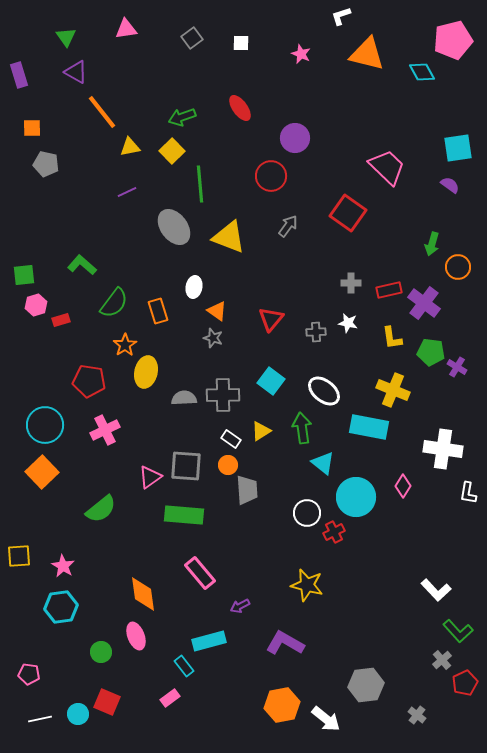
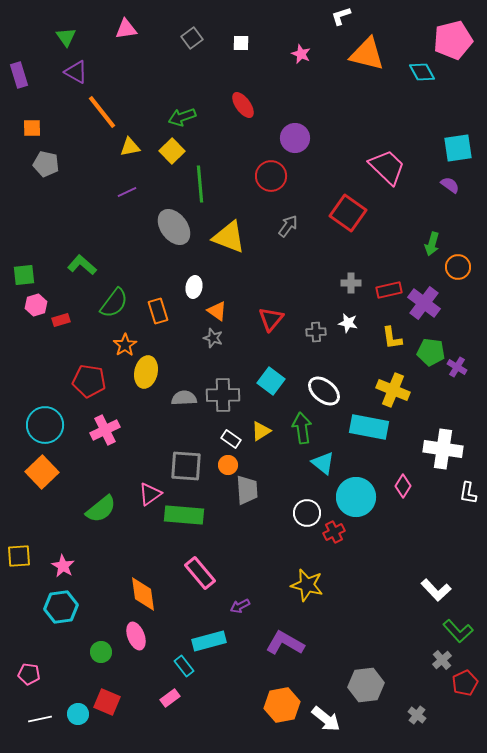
red ellipse at (240, 108): moved 3 px right, 3 px up
pink triangle at (150, 477): moved 17 px down
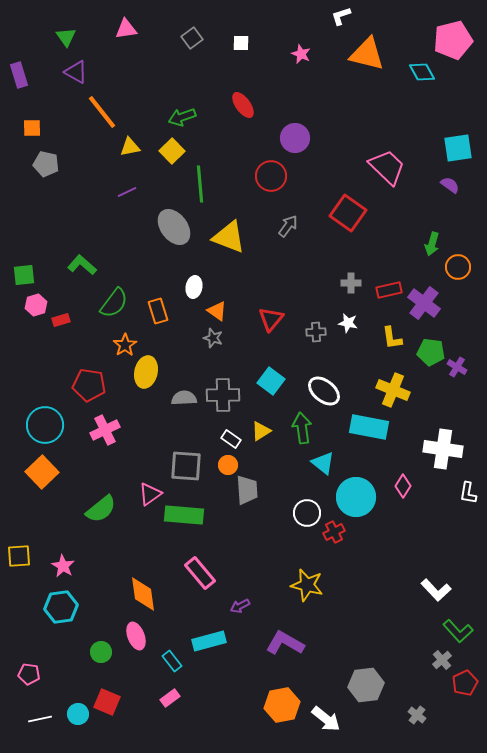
red pentagon at (89, 381): moved 4 px down
cyan rectangle at (184, 666): moved 12 px left, 5 px up
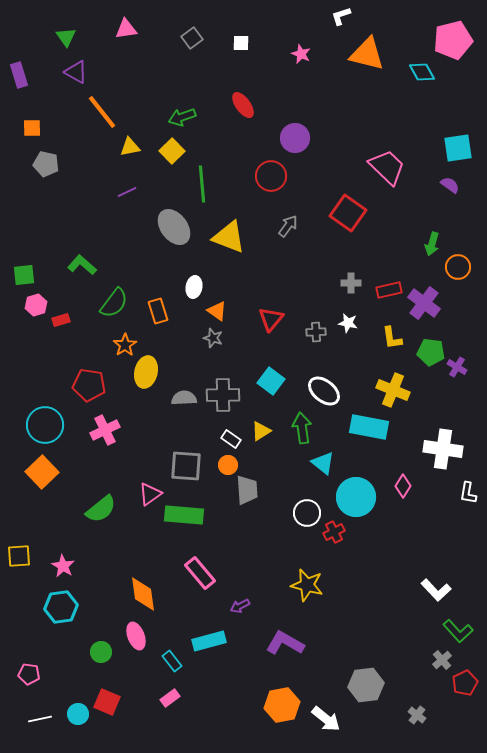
green line at (200, 184): moved 2 px right
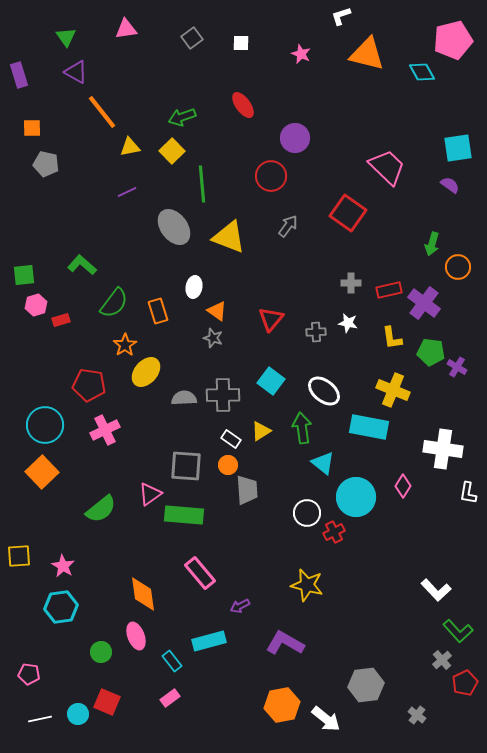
yellow ellipse at (146, 372): rotated 28 degrees clockwise
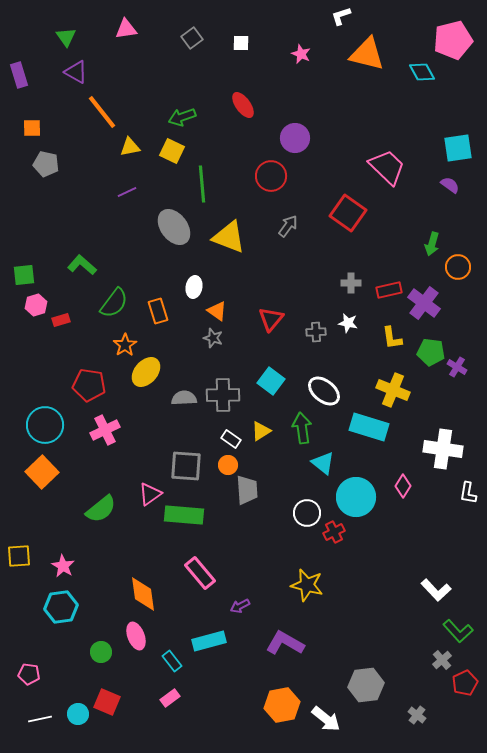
yellow square at (172, 151): rotated 20 degrees counterclockwise
cyan rectangle at (369, 427): rotated 6 degrees clockwise
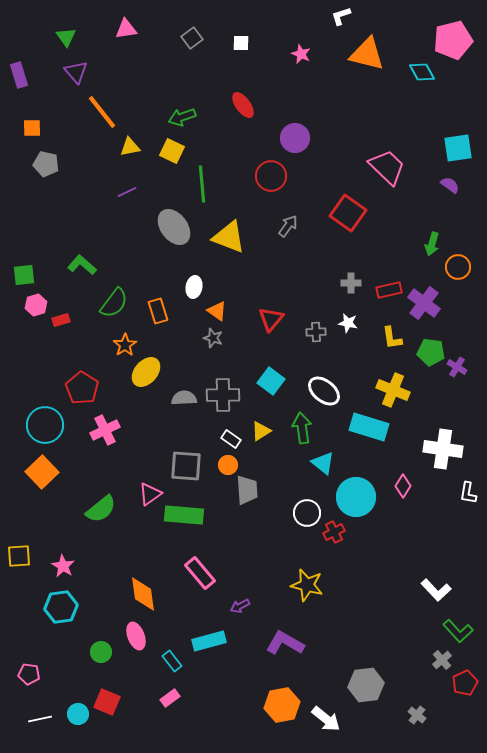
purple triangle at (76, 72): rotated 20 degrees clockwise
red pentagon at (89, 385): moved 7 px left, 3 px down; rotated 24 degrees clockwise
